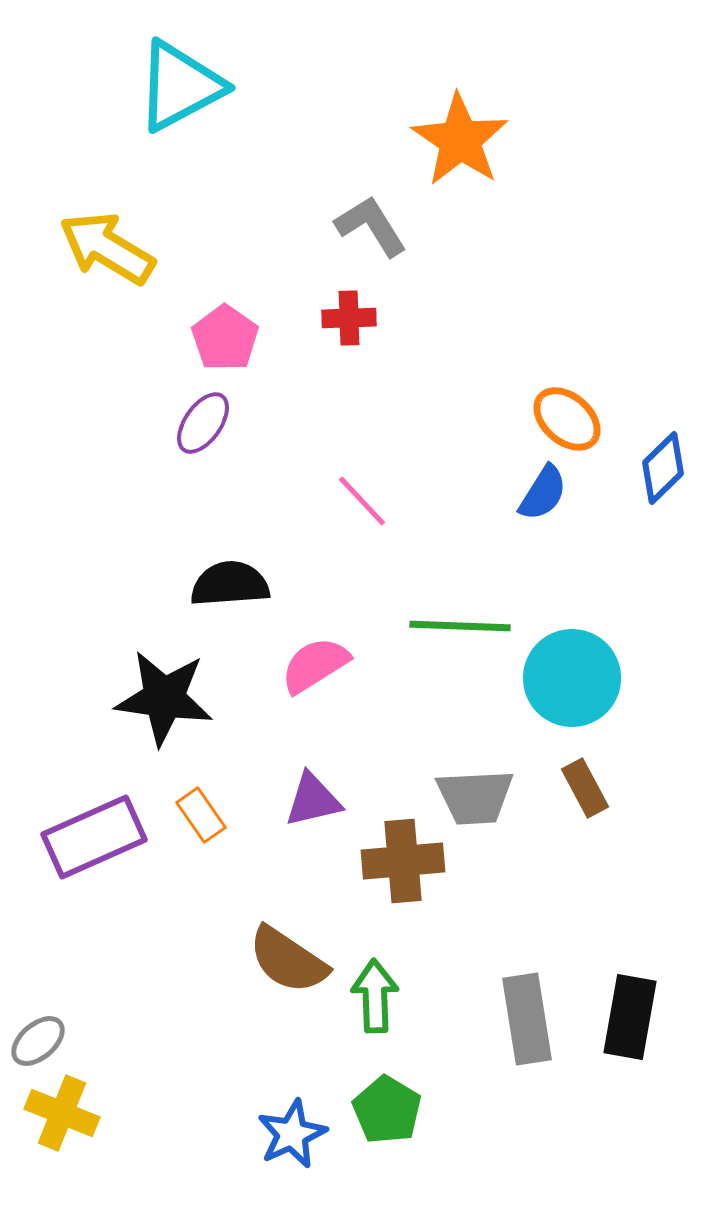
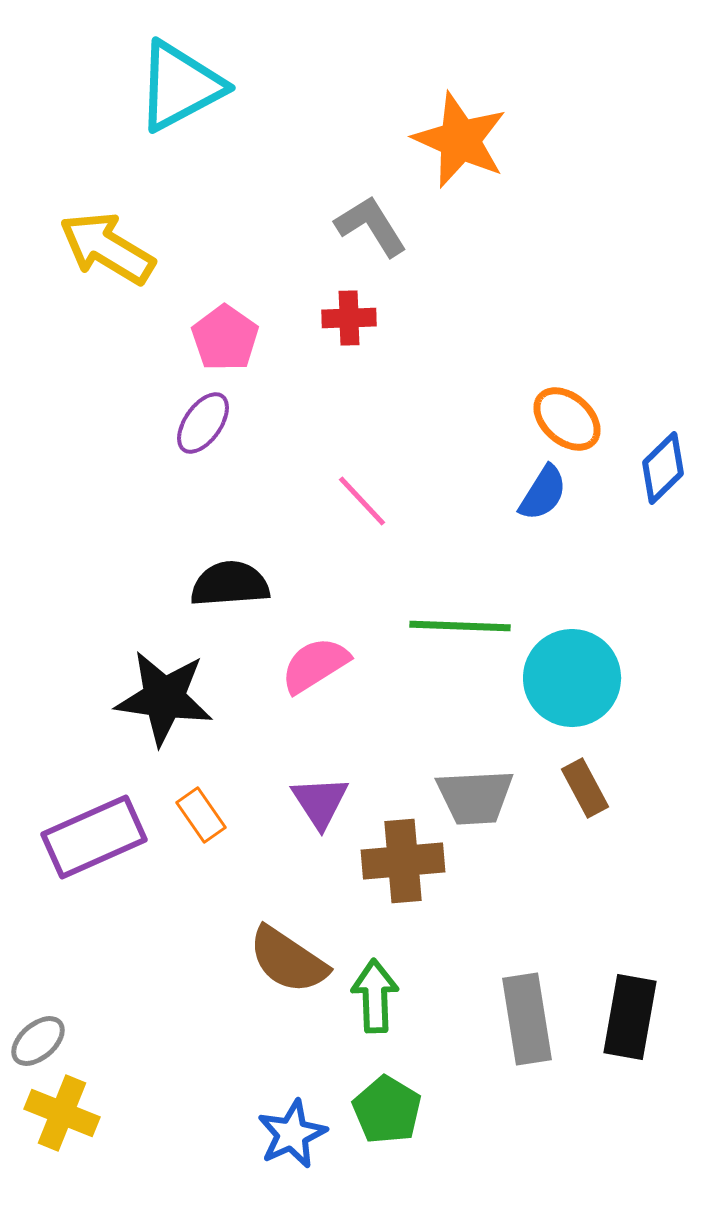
orange star: rotated 10 degrees counterclockwise
purple triangle: moved 7 px right, 2 px down; rotated 50 degrees counterclockwise
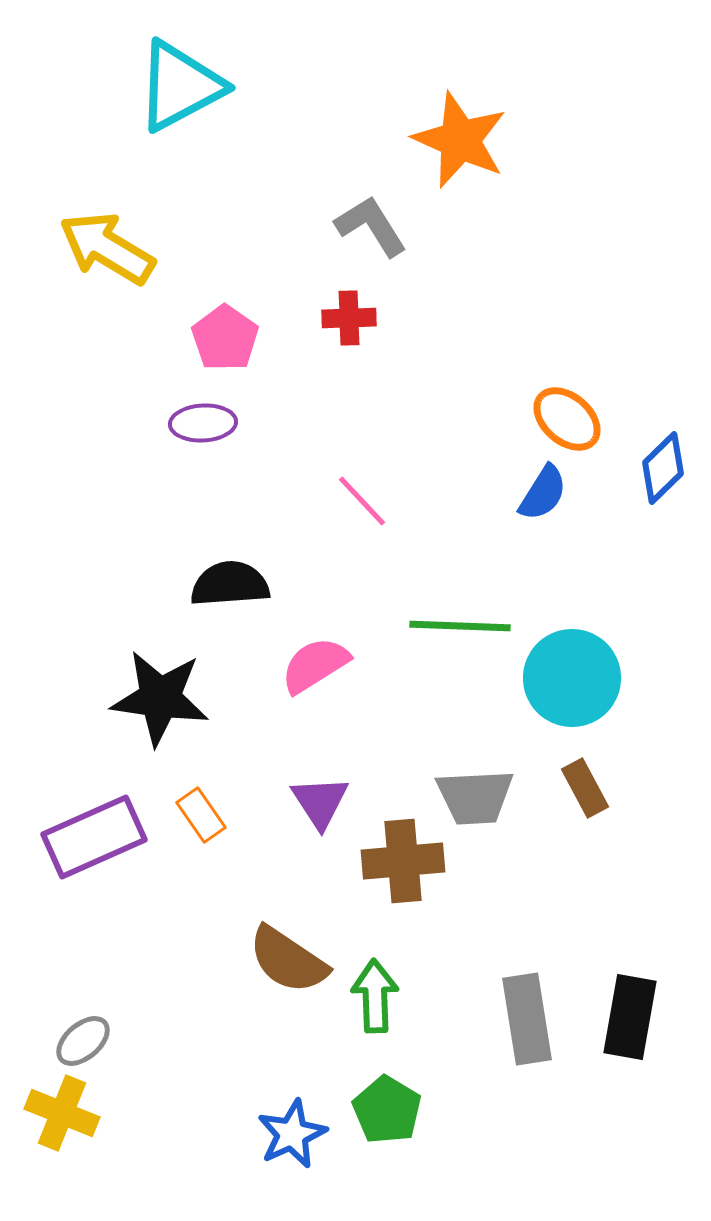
purple ellipse: rotated 52 degrees clockwise
black star: moved 4 px left
gray ellipse: moved 45 px right
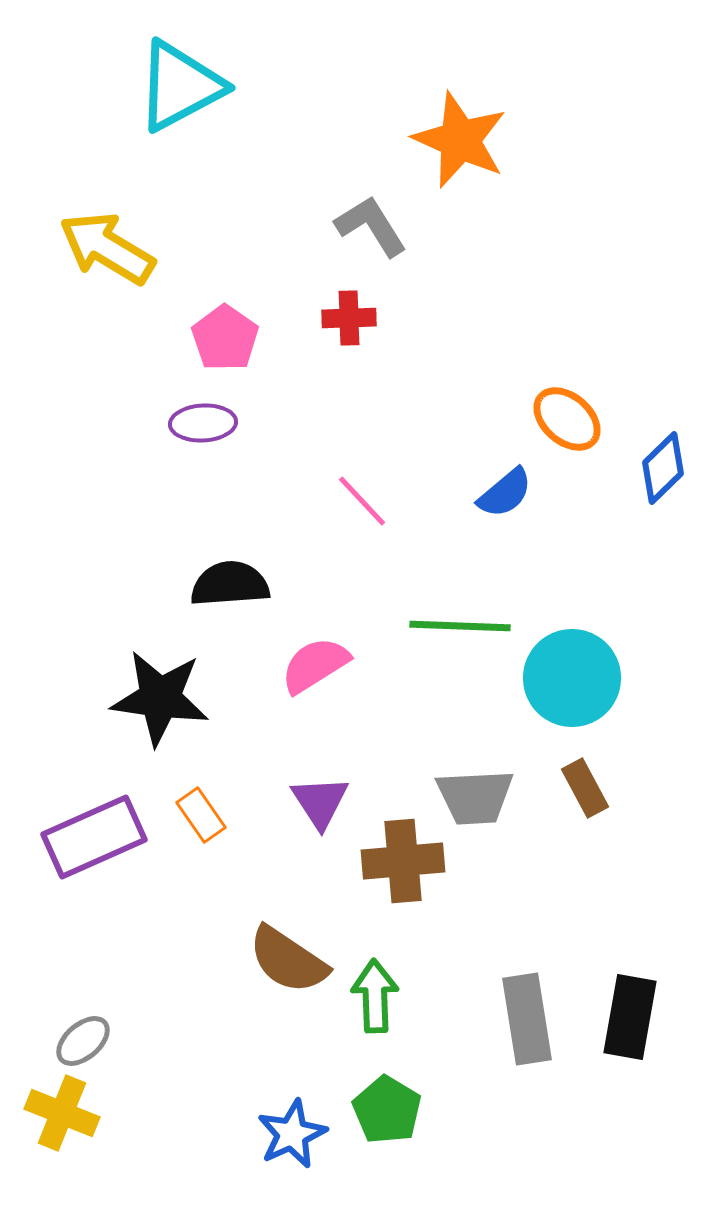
blue semicircle: moved 38 px left; rotated 18 degrees clockwise
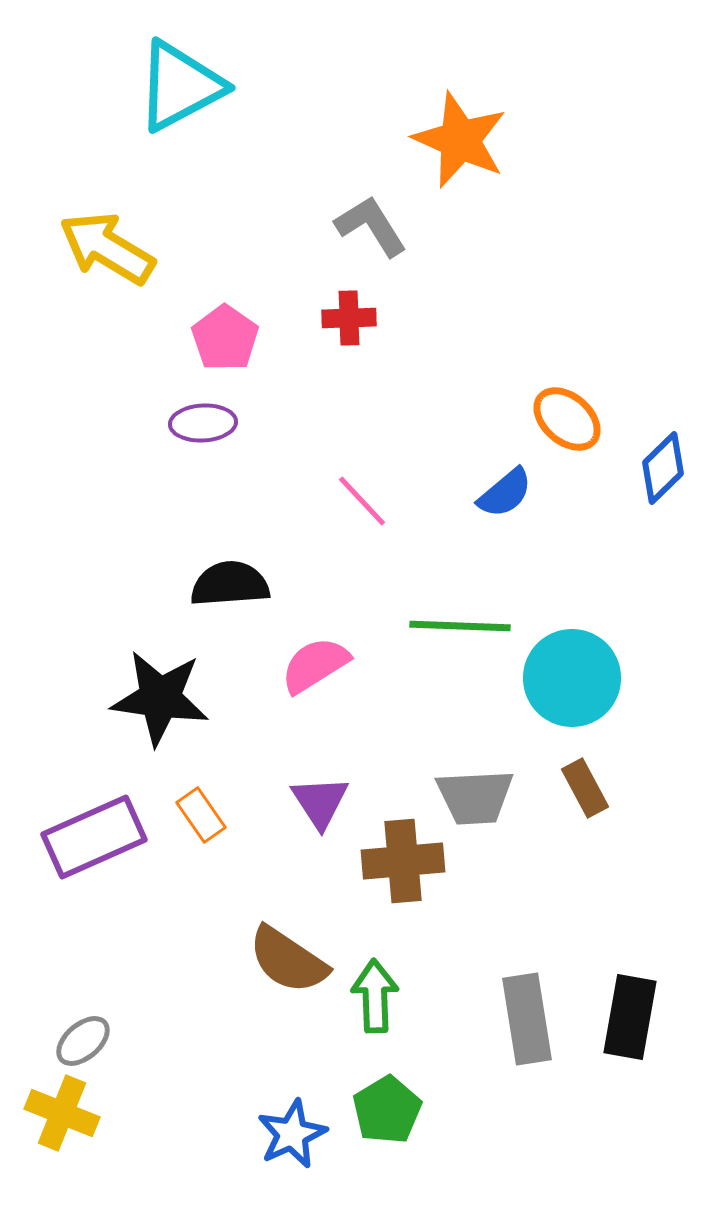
green pentagon: rotated 10 degrees clockwise
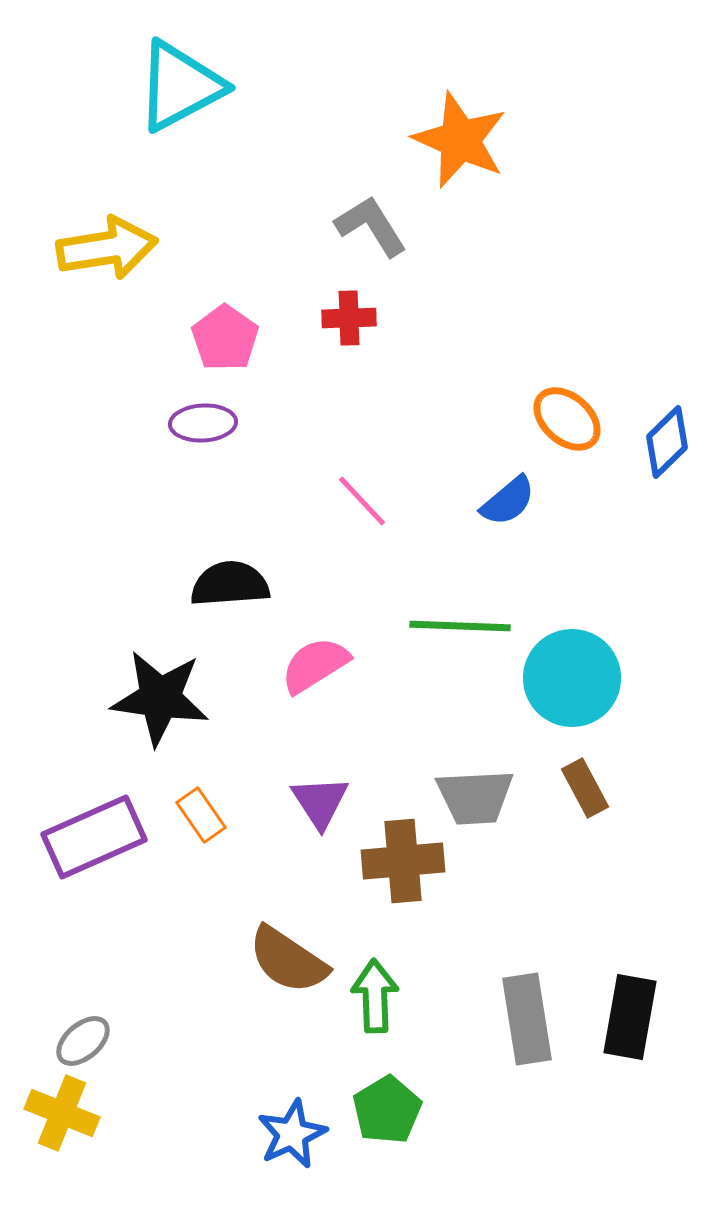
yellow arrow: rotated 140 degrees clockwise
blue diamond: moved 4 px right, 26 px up
blue semicircle: moved 3 px right, 8 px down
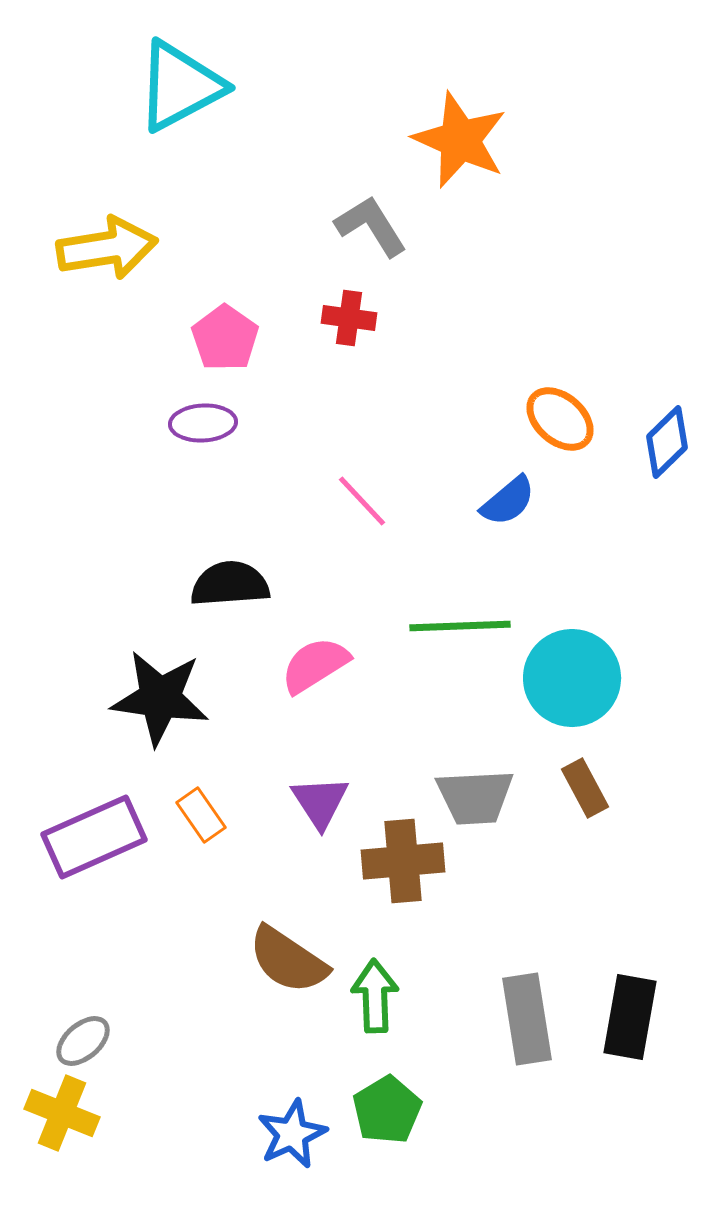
red cross: rotated 10 degrees clockwise
orange ellipse: moved 7 px left
green line: rotated 4 degrees counterclockwise
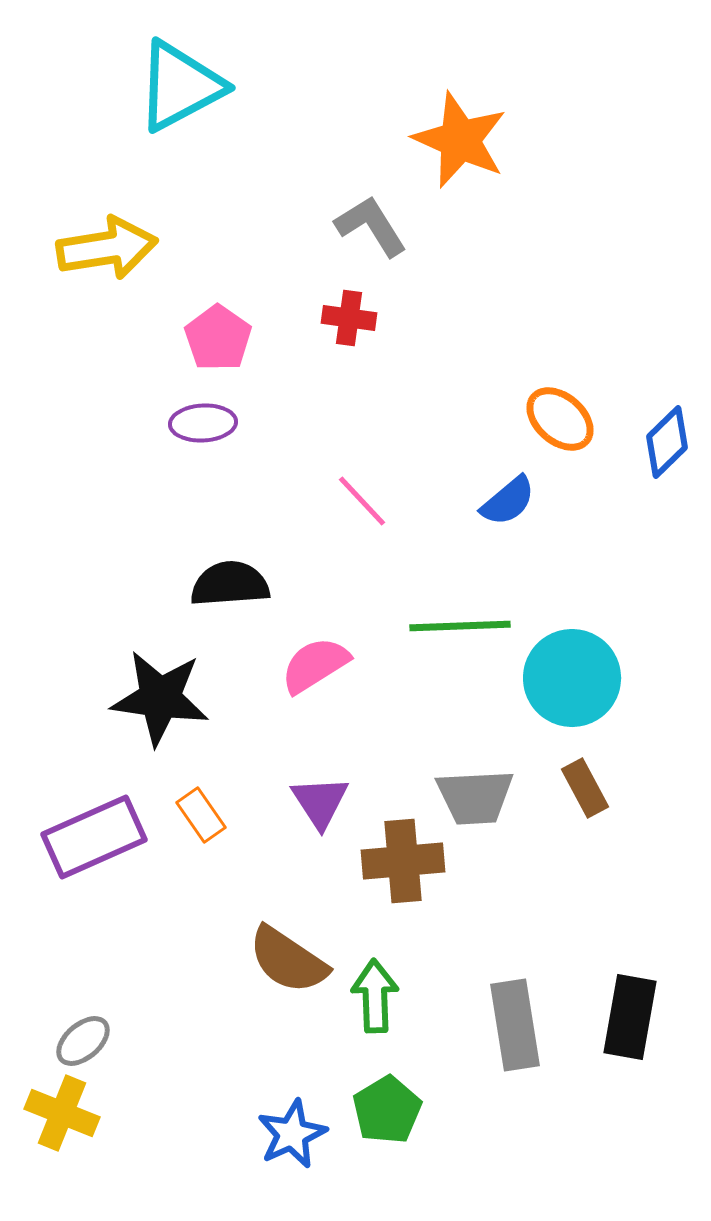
pink pentagon: moved 7 px left
gray rectangle: moved 12 px left, 6 px down
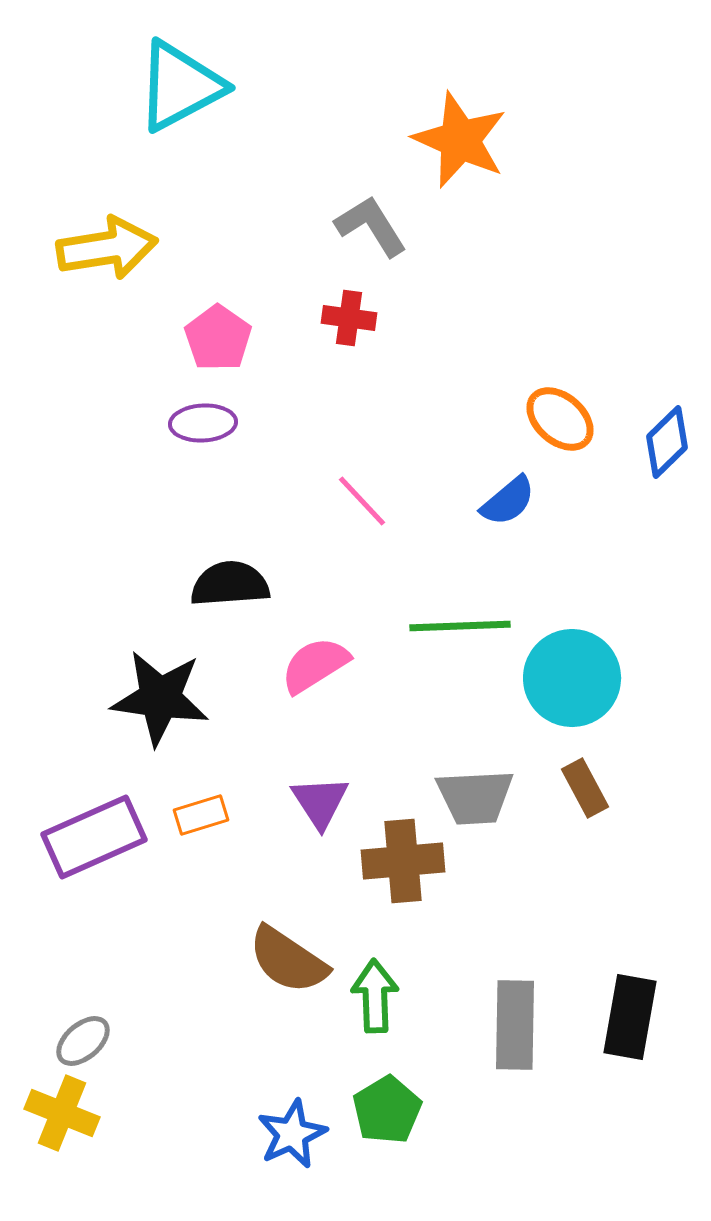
orange rectangle: rotated 72 degrees counterclockwise
gray rectangle: rotated 10 degrees clockwise
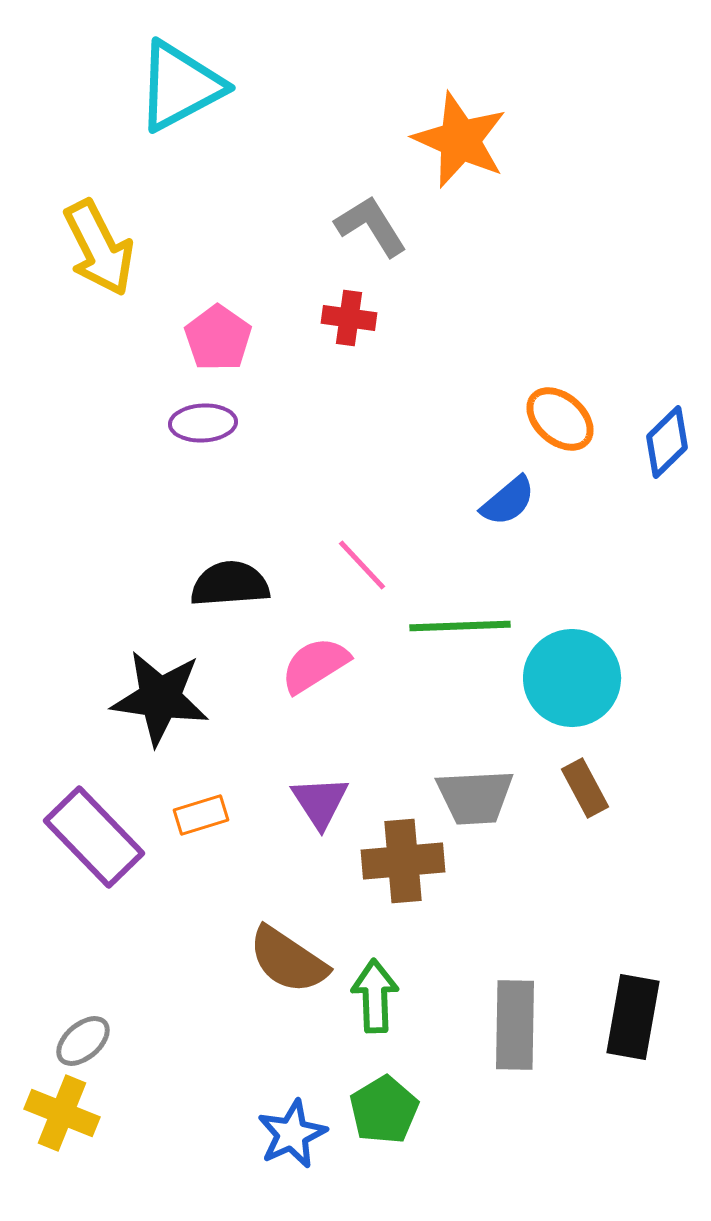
yellow arrow: moved 8 px left; rotated 72 degrees clockwise
pink line: moved 64 px down
purple rectangle: rotated 70 degrees clockwise
black rectangle: moved 3 px right
green pentagon: moved 3 px left
